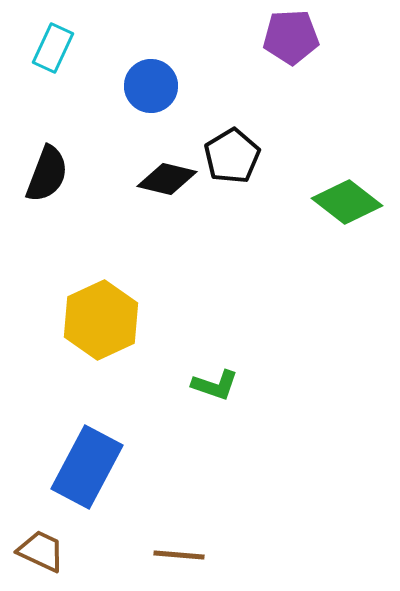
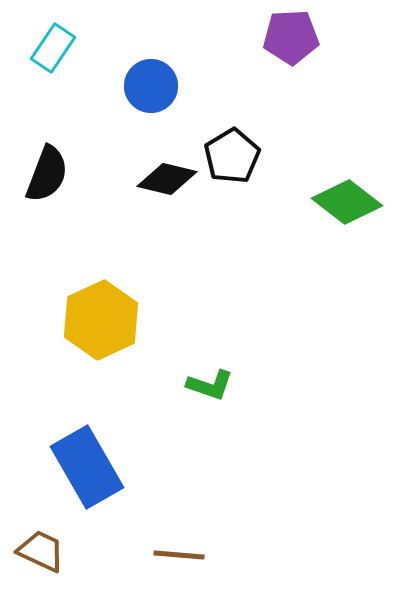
cyan rectangle: rotated 9 degrees clockwise
green L-shape: moved 5 px left
blue rectangle: rotated 58 degrees counterclockwise
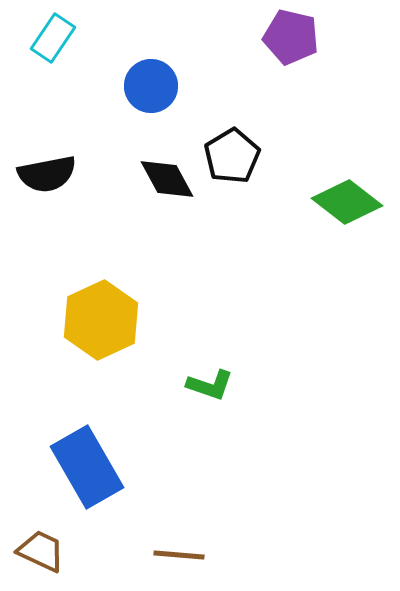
purple pentagon: rotated 16 degrees clockwise
cyan rectangle: moved 10 px up
black semicircle: rotated 58 degrees clockwise
black diamond: rotated 48 degrees clockwise
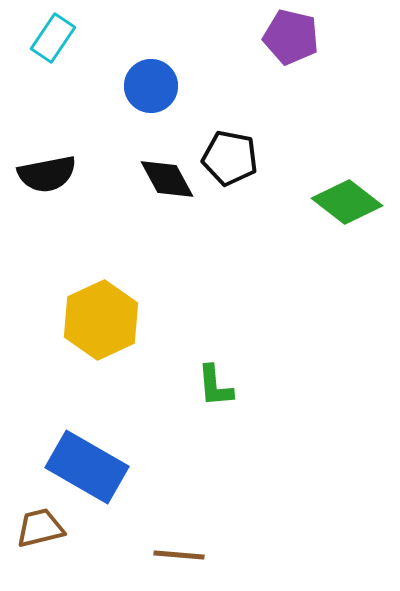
black pentagon: moved 2 px left, 2 px down; rotated 30 degrees counterclockwise
green L-shape: moved 5 px right, 1 px down; rotated 66 degrees clockwise
blue rectangle: rotated 30 degrees counterclockwise
brown trapezoid: moved 1 px left, 23 px up; rotated 39 degrees counterclockwise
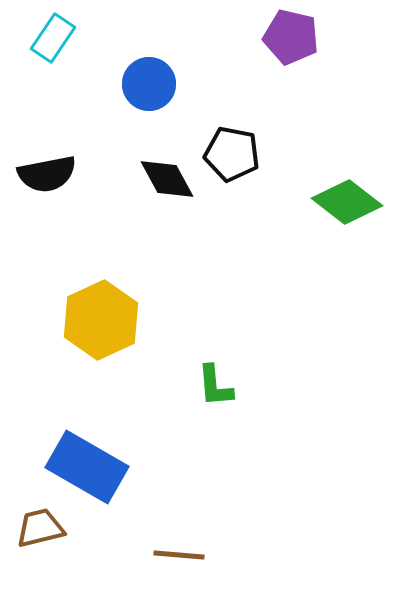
blue circle: moved 2 px left, 2 px up
black pentagon: moved 2 px right, 4 px up
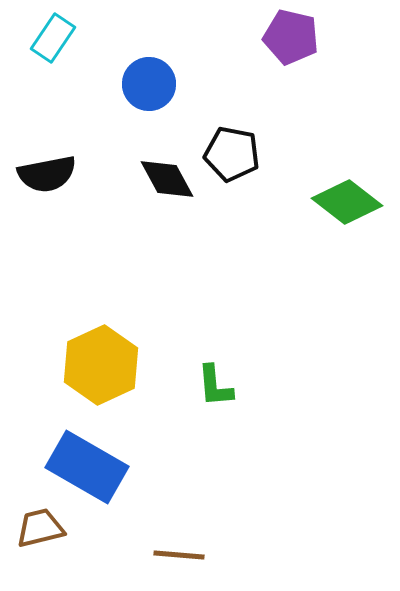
yellow hexagon: moved 45 px down
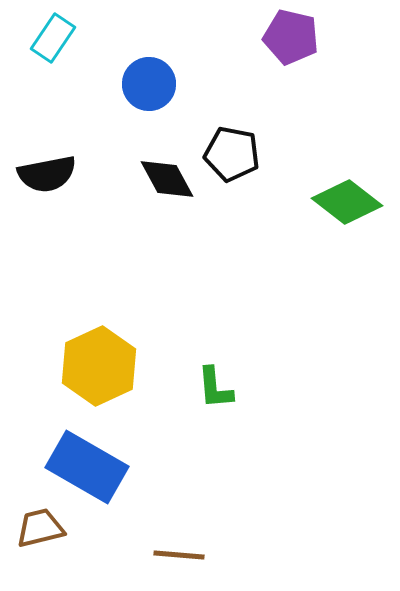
yellow hexagon: moved 2 px left, 1 px down
green L-shape: moved 2 px down
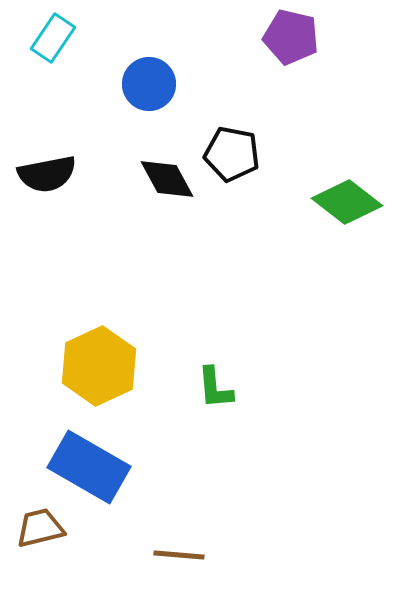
blue rectangle: moved 2 px right
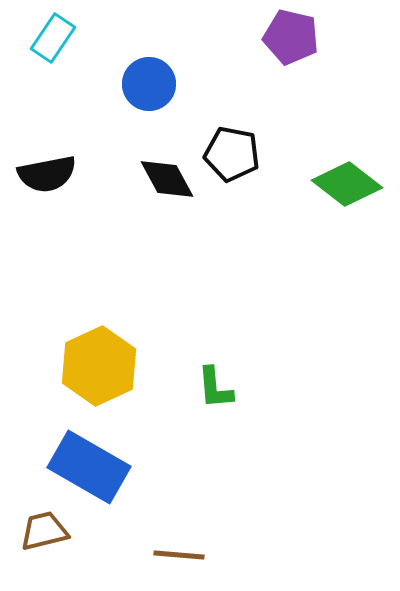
green diamond: moved 18 px up
brown trapezoid: moved 4 px right, 3 px down
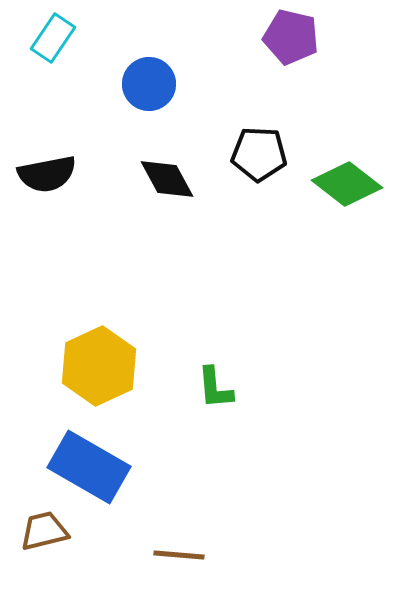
black pentagon: moved 27 px right; rotated 8 degrees counterclockwise
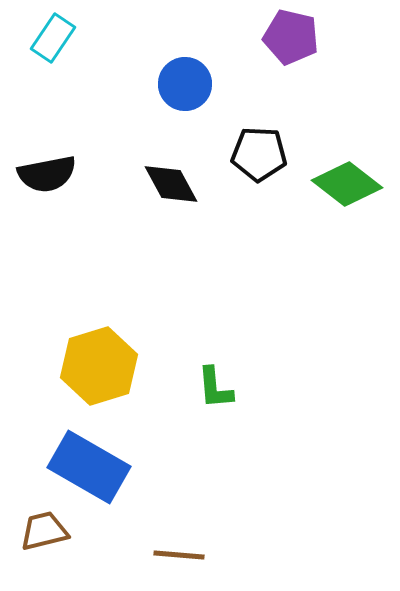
blue circle: moved 36 px right
black diamond: moved 4 px right, 5 px down
yellow hexagon: rotated 8 degrees clockwise
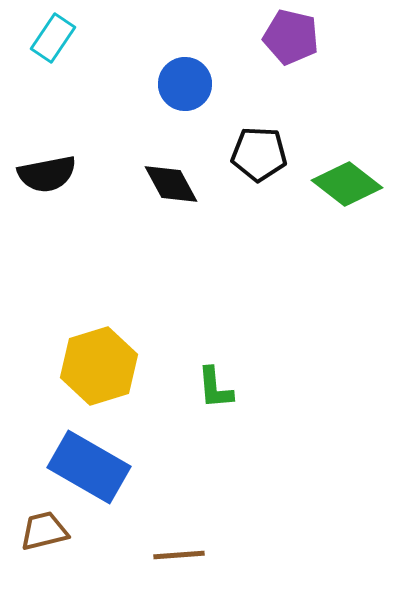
brown line: rotated 9 degrees counterclockwise
